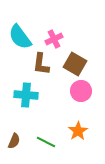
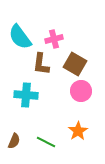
pink cross: rotated 12 degrees clockwise
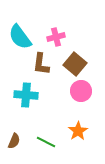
pink cross: moved 2 px right, 2 px up
brown square: rotated 10 degrees clockwise
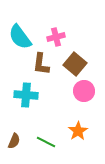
pink circle: moved 3 px right
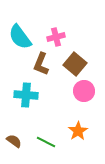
brown L-shape: rotated 15 degrees clockwise
brown semicircle: rotated 77 degrees counterclockwise
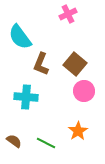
pink cross: moved 12 px right, 23 px up; rotated 12 degrees counterclockwise
cyan cross: moved 2 px down
green line: moved 1 px down
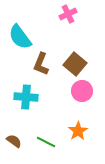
pink circle: moved 2 px left
green line: moved 1 px up
